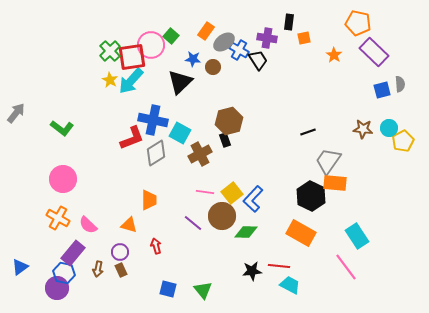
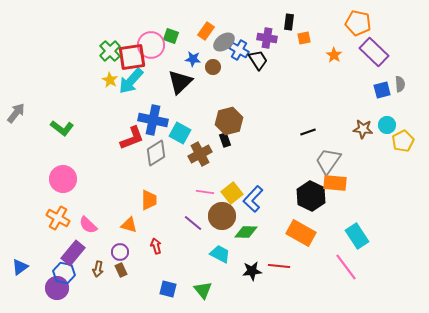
green square at (171, 36): rotated 21 degrees counterclockwise
cyan circle at (389, 128): moved 2 px left, 3 px up
cyan trapezoid at (290, 285): moved 70 px left, 31 px up
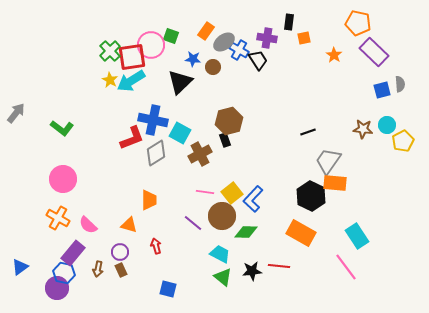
cyan arrow at (131, 81): rotated 16 degrees clockwise
green triangle at (203, 290): moved 20 px right, 13 px up; rotated 12 degrees counterclockwise
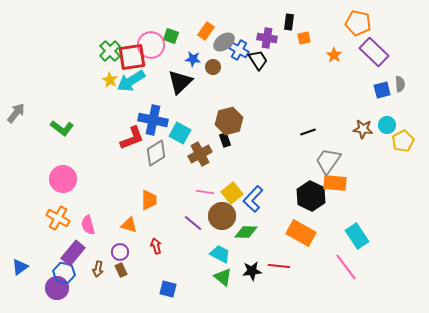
pink semicircle at (88, 225): rotated 30 degrees clockwise
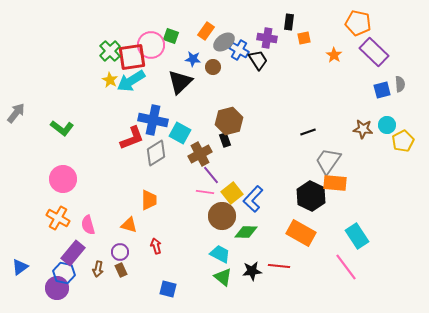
purple line at (193, 223): moved 18 px right, 48 px up; rotated 12 degrees clockwise
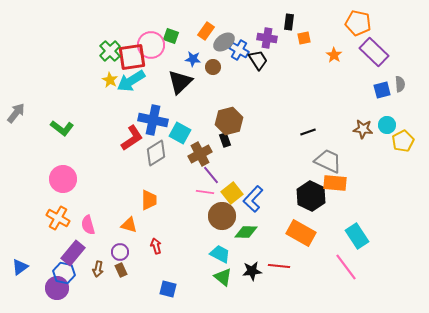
red L-shape at (132, 138): rotated 12 degrees counterclockwise
gray trapezoid at (328, 161): rotated 80 degrees clockwise
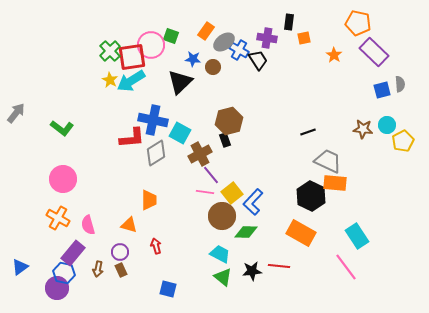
red L-shape at (132, 138): rotated 28 degrees clockwise
blue L-shape at (253, 199): moved 3 px down
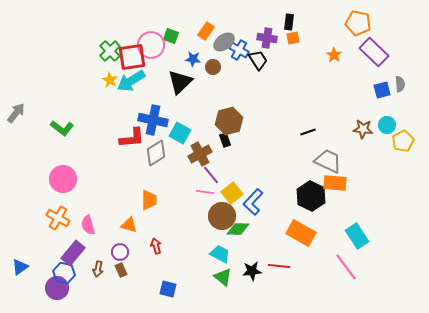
orange square at (304, 38): moved 11 px left
green diamond at (246, 232): moved 8 px left, 3 px up
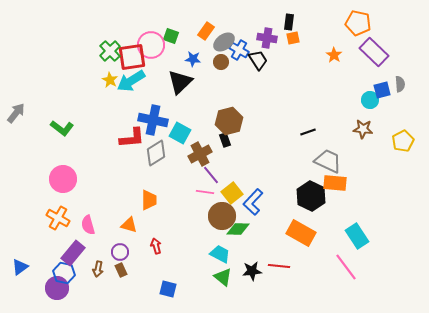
brown circle at (213, 67): moved 8 px right, 5 px up
cyan circle at (387, 125): moved 17 px left, 25 px up
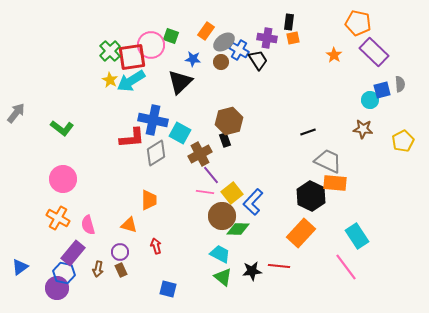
orange rectangle at (301, 233): rotated 76 degrees counterclockwise
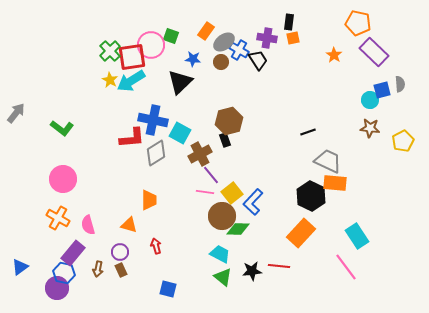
brown star at (363, 129): moved 7 px right, 1 px up
